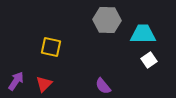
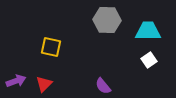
cyan trapezoid: moved 5 px right, 3 px up
purple arrow: rotated 36 degrees clockwise
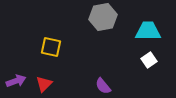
gray hexagon: moved 4 px left, 3 px up; rotated 12 degrees counterclockwise
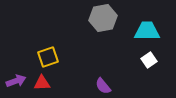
gray hexagon: moved 1 px down
cyan trapezoid: moved 1 px left
yellow square: moved 3 px left, 10 px down; rotated 30 degrees counterclockwise
red triangle: moved 2 px left, 1 px up; rotated 42 degrees clockwise
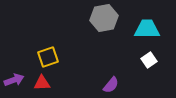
gray hexagon: moved 1 px right
cyan trapezoid: moved 2 px up
purple arrow: moved 2 px left, 1 px up
purple semicircle: moved 8 px right, 1 px up; rotated 102 degrees counterclockwise
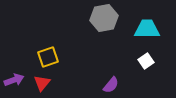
white square: moved 3 px left, 1 px down
red triangle: rotated 48 degrees counterclockwise
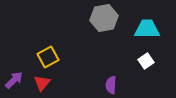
yellow square: rotated 10 degrees counterclockwise
purple arrow: rotated 24 degrees counterclockwise
purple semicircle: rotated 144 degrees clockwise
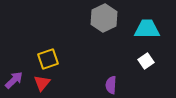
gray hexagon: rotated 16 degrees counterclockwise
yellow square: moved 2 px down; rotated 10 degrees clockwise
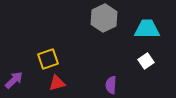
red triangle: moved 15 px right; rotated 36 degrees clockwise
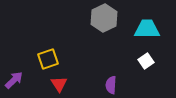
red triangle: moved 2 px right, 1 px down; rotated 48 degrees counterclockwise
